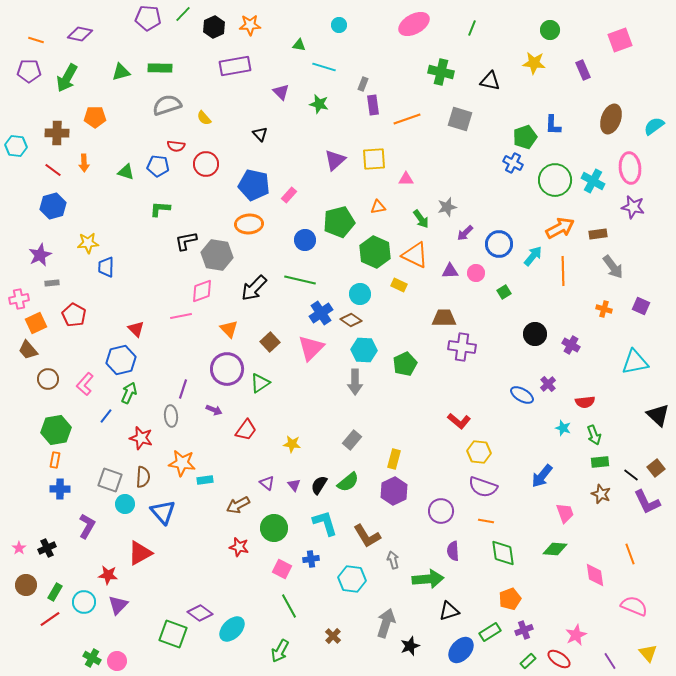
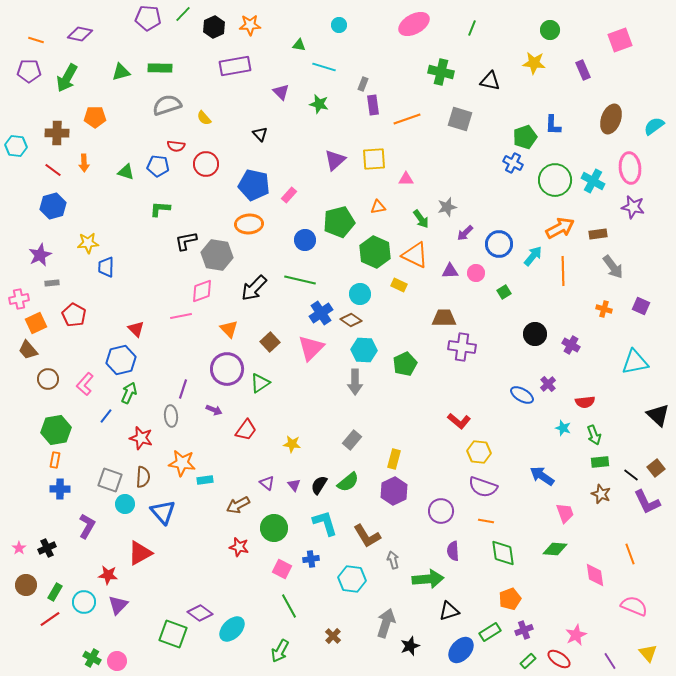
blue arrow at (542, 476): rotated 85 degrees clockwise
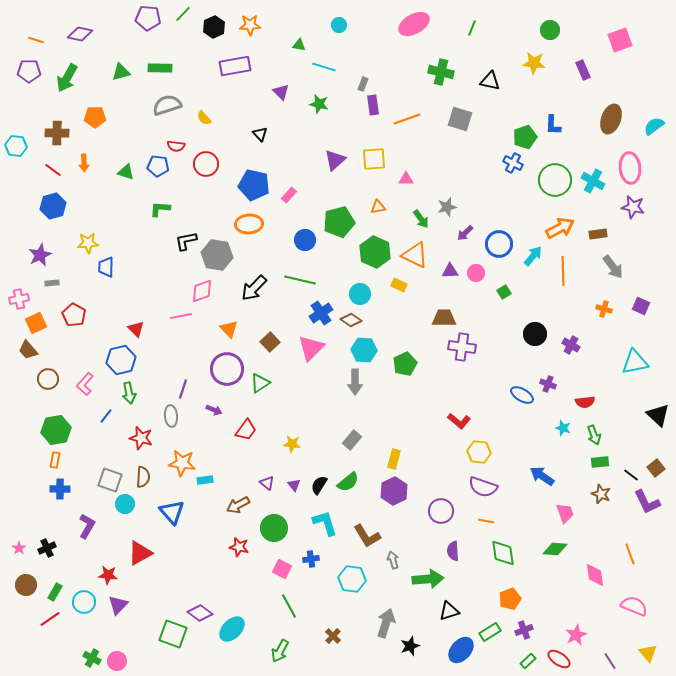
purple cross at (548, 384): rotated 28 degrees counterclockwise
green arrow at (129, 393): rotated 145 degrees clockwise
blue triangle at (163, 512): moved 9 px right
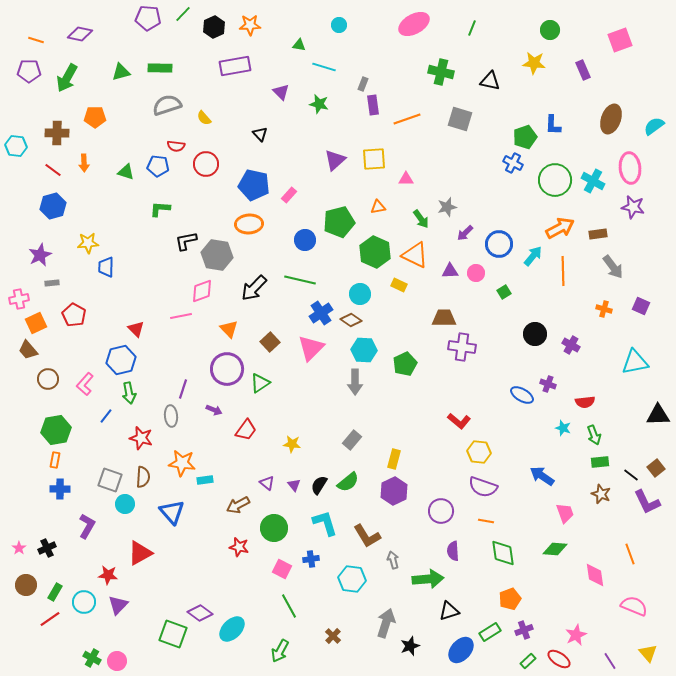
black triangle at (658, 415): rotated 45 degrees counterclockwise
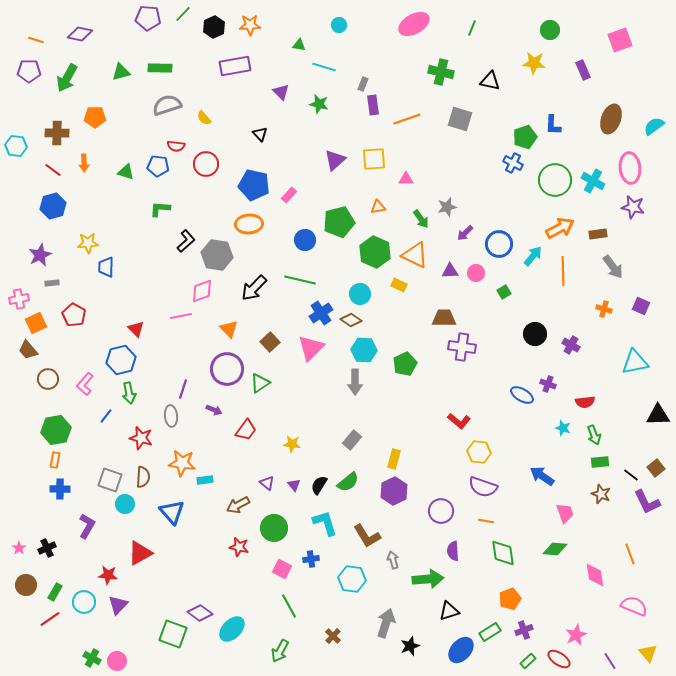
black L-shape at (186, 241): rotated 150 degrees clockwise
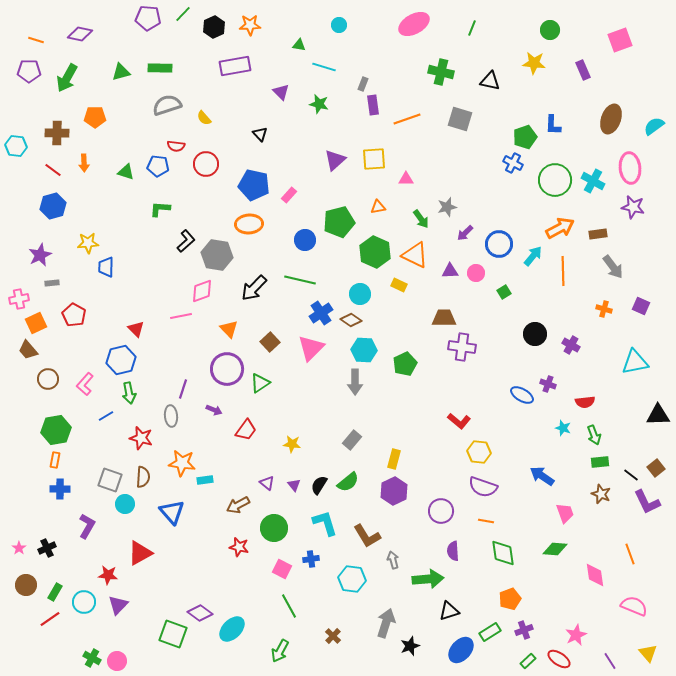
blue line at (106, 416): rotated 21 degrees clockwise
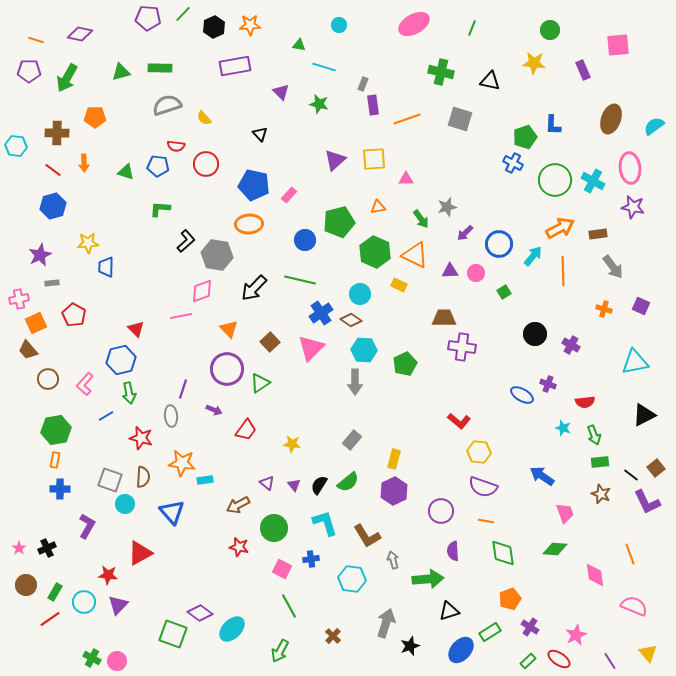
pink square at (620, 40): moved 2 px left, 5 px down; rotated 15 degrees clockwise
black triangle at (658, 415): moved 14 px left; rotated 25 degrees counterclockwise
purple cross at (524, 630): moved 6 px right, 3 px up; rotated 36 degrees counterclockwise
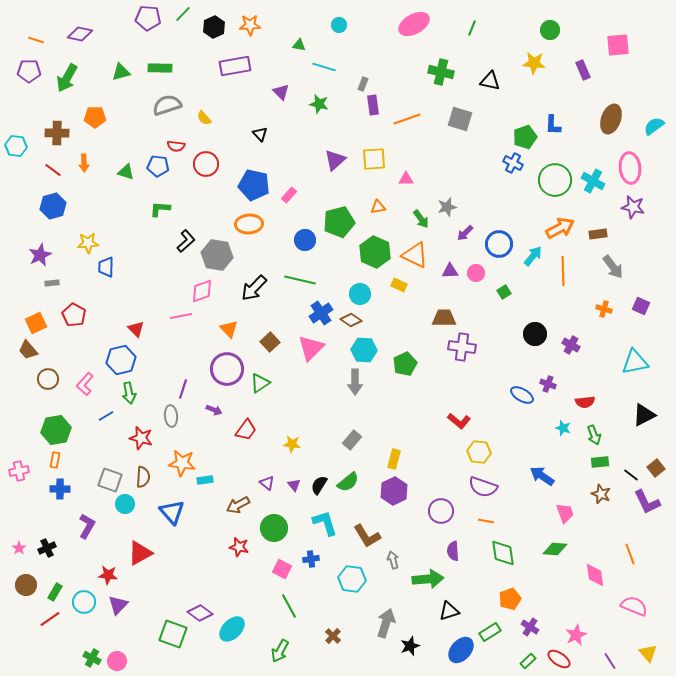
pink cross at (19, 299): moved 172 px down
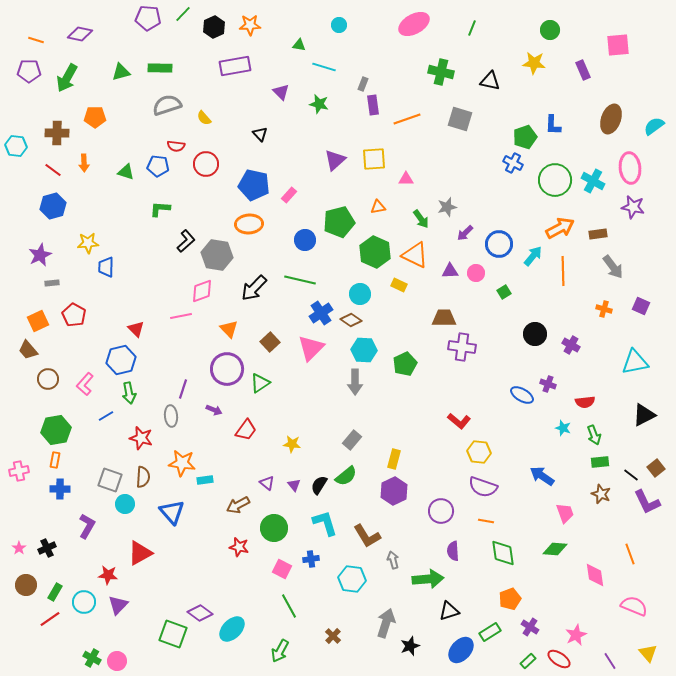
orange square at (36, 323): moved 2 px right, 2 px up
green semicircle at (348, 482): moved 2 px left, 6 px up
